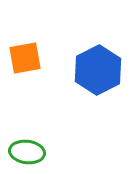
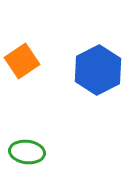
orange square: moved 3 px left, 3 px down; rotated 24 degrees counterclockwise
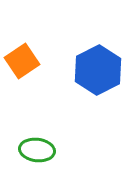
green ellipse: moved 10 px right, 2 px up
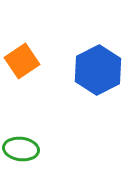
green ellipse: moved 16 px left, 1 px up
